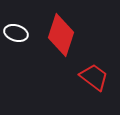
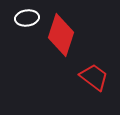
white ellipse: moved 11 px right, 15 px up; rotated 25 degrees counterclockwise
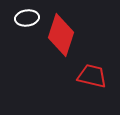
red trapezoid: moved 2 px left, 1 px up; rotated 24 degrees counterclockwise
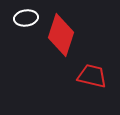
white ellipse: moved 1 px left
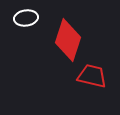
red diamond: moved 7 px right, 5 px down
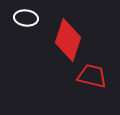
white ellipse: rotated 15 degrees clockwise
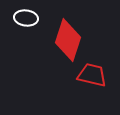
red trapezoid: moved 1 px up
